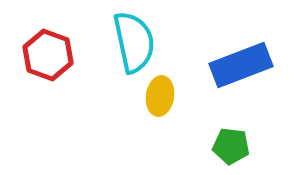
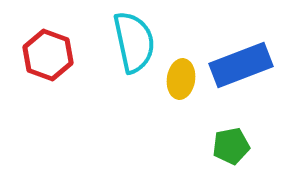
yellow ellipse: moved 21 px right, 17 px up
green pentagon: rotated 18 degrees counterclockwise
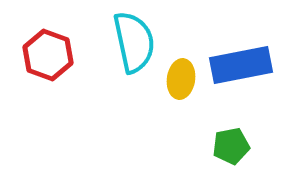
blue rectangle: rotated 10 degrees clockwise
